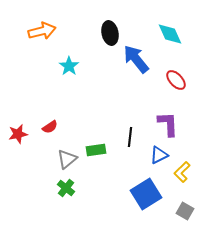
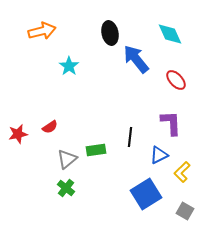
purple L-shape: moved 3 px right, 1 px up
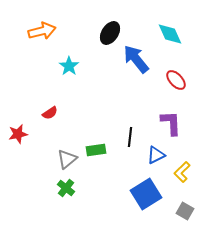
black ellipse: rotated 45 degrees clockwise
red semicircle: moved 14 px up
blue triangle: moved 3 px left
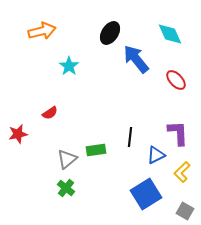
purple L-shape: moved 7 px right, 10 px down
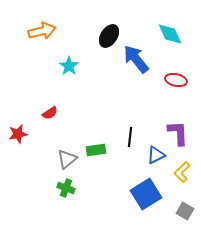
black ellipse: moved 1 px left, 3 px down
red ellipse: rotated 35 degrees counterclockwise
green cross: rotated 18 degrees counterclockwise
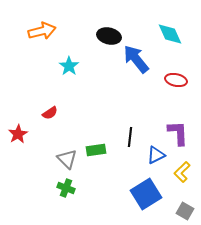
black ellipse: rotated 70 degrees clockwise
red star: rotated 18 degrees counterclockwise
gray triangle: rotated 35 degrees counterclockwise
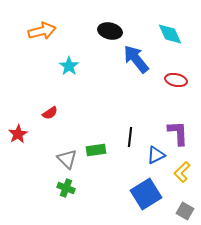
black ellipse: moved 1 px right, 5 px up
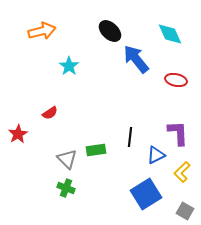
black ellipse: rotated 30 degrees clockwise
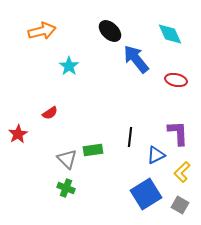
green rectangle: moved 3 px left
gray square: moved 5 px left, 6 px up
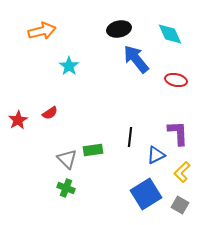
black ellipse: moved 9 px right, 2 px up; rotated 55 degrees counterclockwise
red star: moved 14 px up
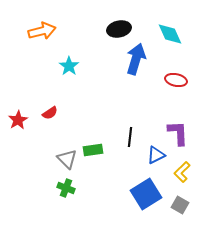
blue arrow: rotated 56 degrees clockwise
